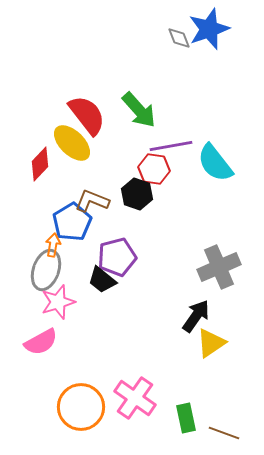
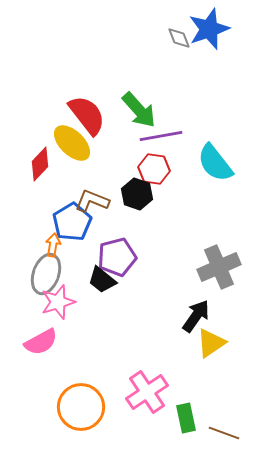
purple line: moved 10 px left, 10 px up
gray ellipse: moved 4 px down
pink cross: moved 12 px right, 6 px up; rotated 21 degrees clockwise
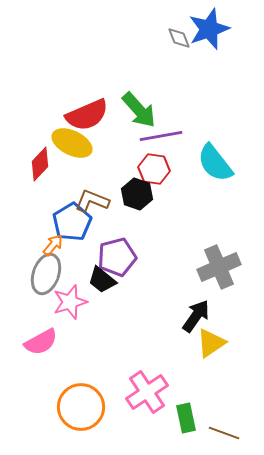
red semicircle: rotated 105 degrees clockwise
yellow ellipse: rotated 18 degrees counterclockwise
orange arrow: rotated 30 degrees clockwise
pink star: moved 12 px right
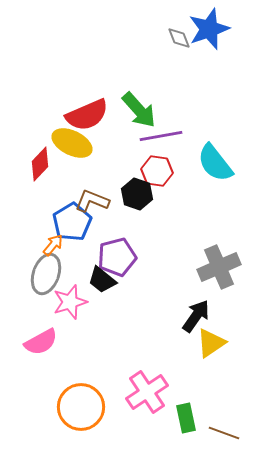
red hexagon: moved 3 px right, 2 px down
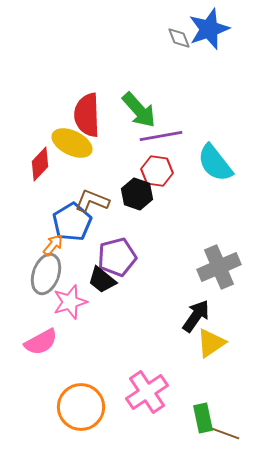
red semicircle: rotated 111 degrees clockwise
green rectangle: moved 17 px right
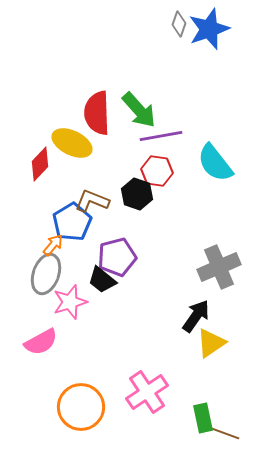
gray diamond: moved 14 px up; rotated 40 degrees clockwise
red semicircle: moved 10 px right, 2 px up
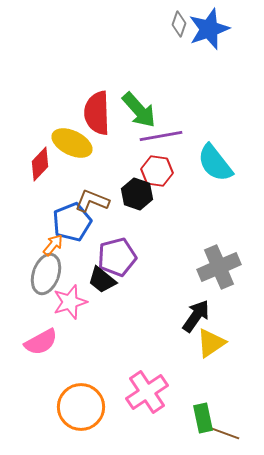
blue pentagon: rotated 9 degrees clockwise
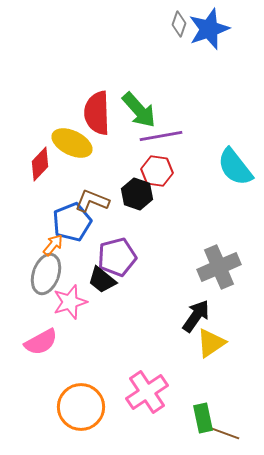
cyan semicircle: moved 20 px right, 4 px down
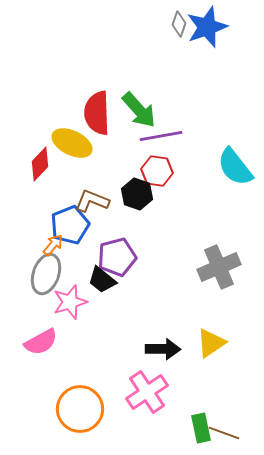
blue star: moved 2 px left, 2 px up
blue pentagon: moved 2 px left, 3 px down
black arrow: moved 33 px left, 33 px down; rotated 56 degrees clockwise
orange circle: moved 1 px left, 2 px down
green rectangle: moved 2 px left, 10 px down
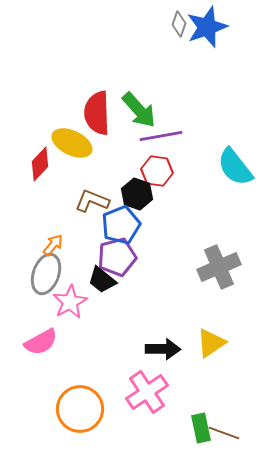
blue pentagon: moved 51 px right
pink star: rotated 12 degrees counterclockwise
